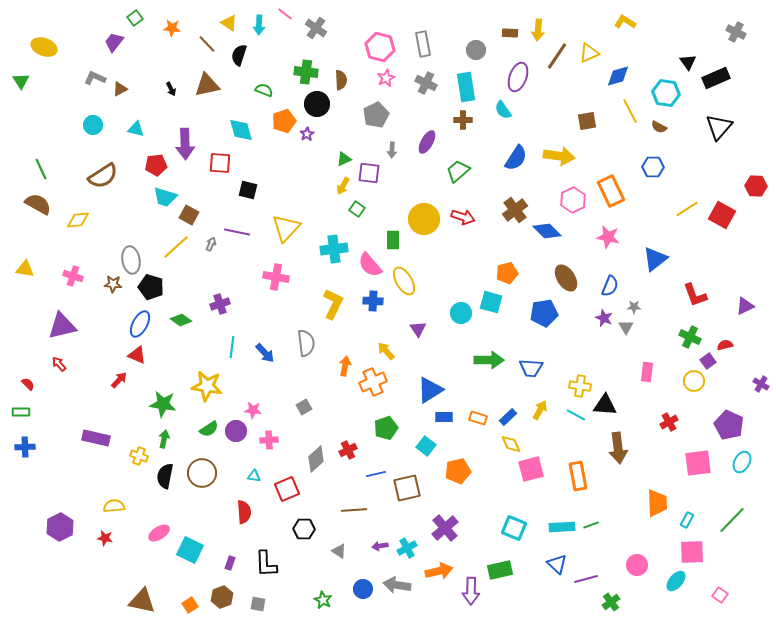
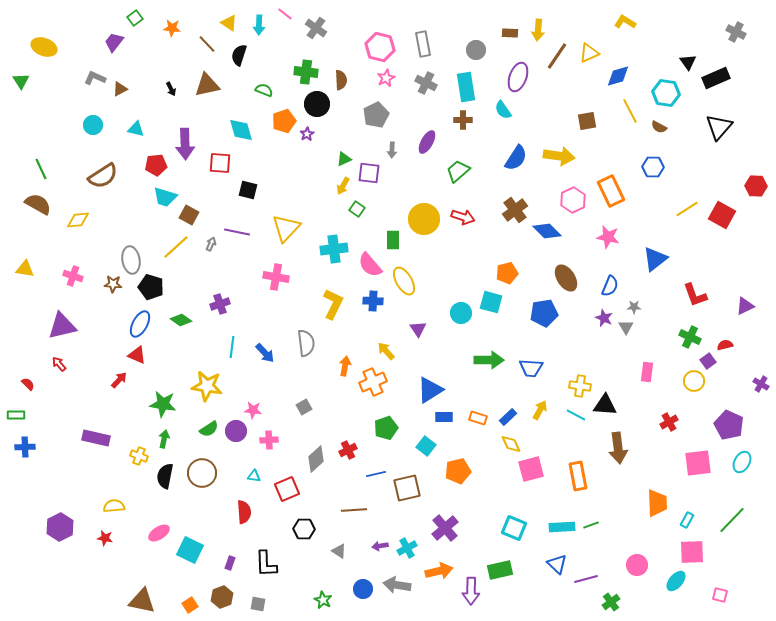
green rectangle at (21, 412): moved 5 px left, 3 px down
pink square at (720, 595): rotated 21 degrees counterclockwise
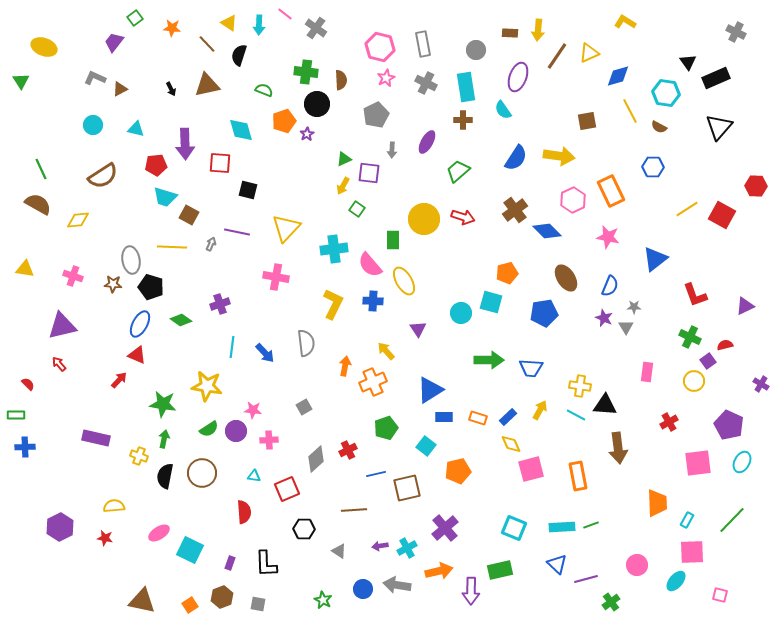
yellow line at (176, 247): moved 4 px left; rotated 44 degrees clockwise
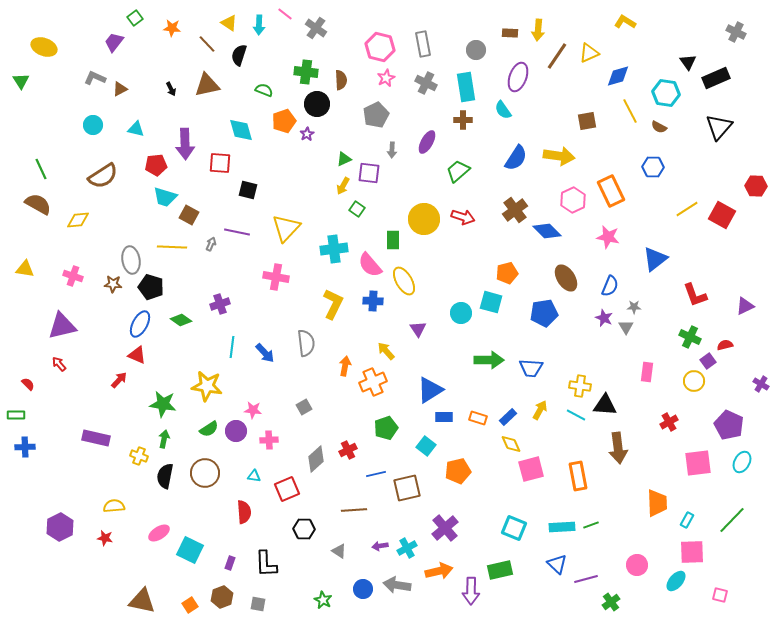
brown circle at (202, 473): moved 3 px right
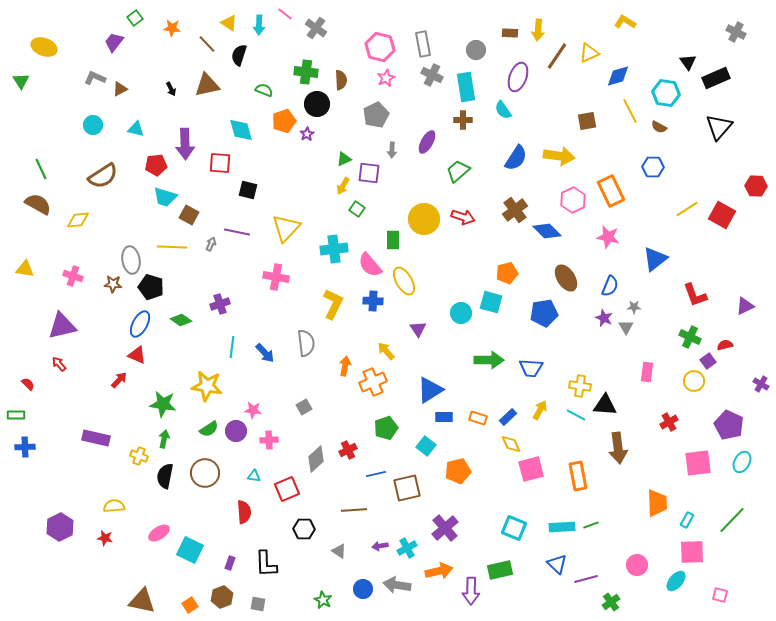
gray cross at (426, 83): moved 6 px right, 8 px up
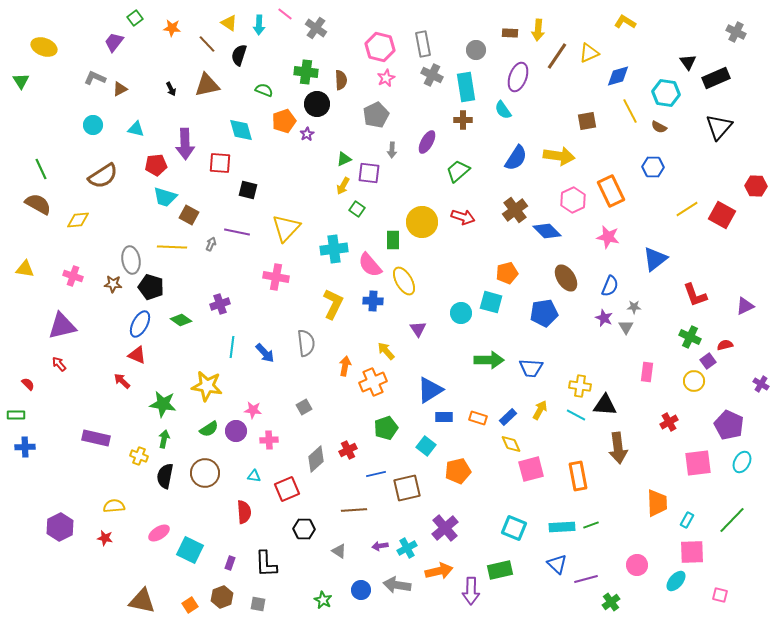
yellow circle at (424, 219): moved 2 px left, 3 px down
red arrow at (119, 380): moved 3 px right, 1 px down; rotated 90 degrees counterclockwise
blue circle at (363, 589): moved 2 px left, 1 px down
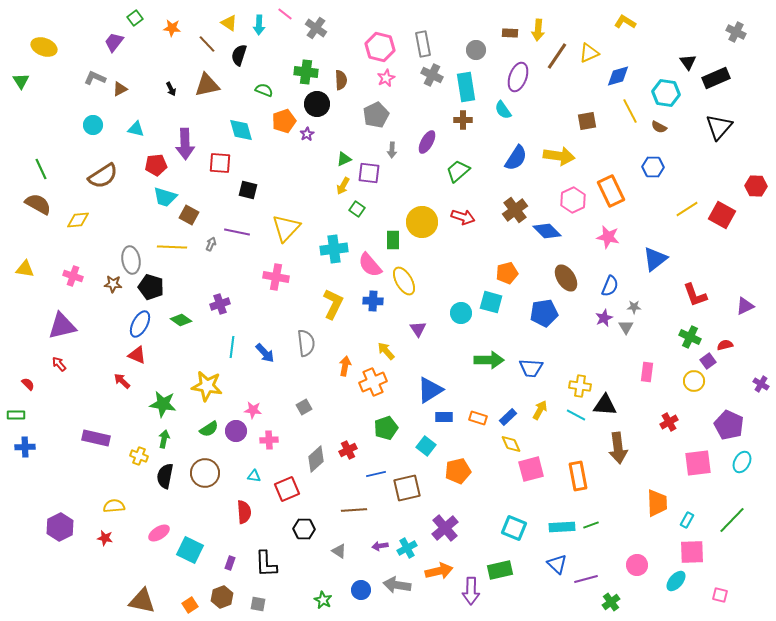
purple star at (604, 318): rotated 24 degrees clockwise
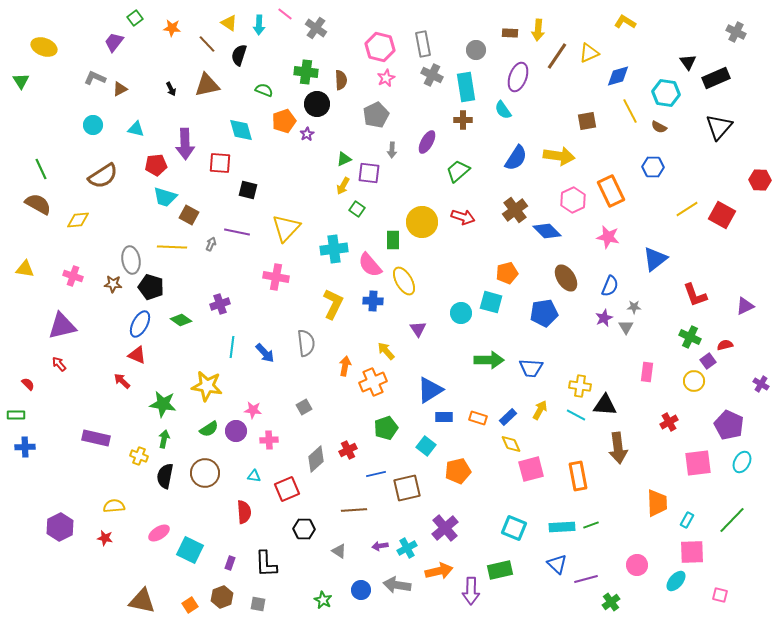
red hexagon at (756, 186): moved 4 px right, 6 px up
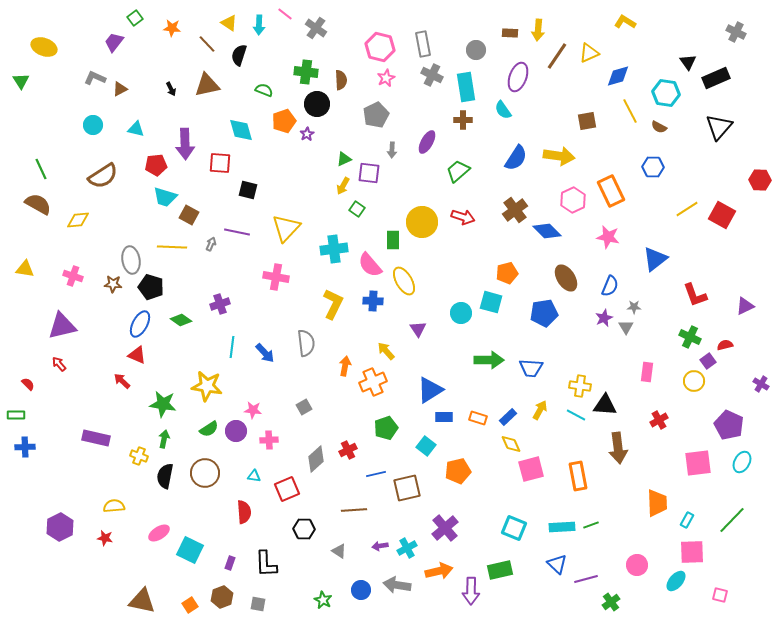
red cross at (669, 422): moved 10 px left, 2 px up
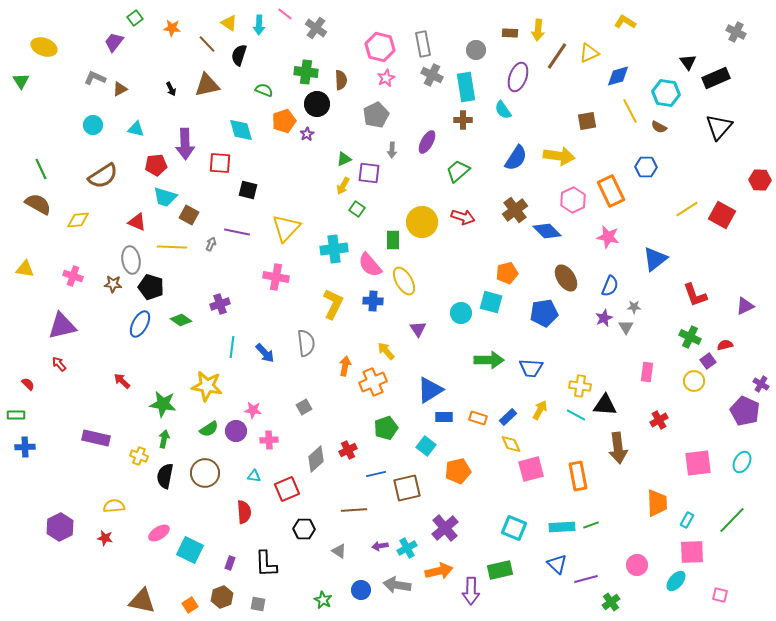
blue hexagon at (653, 167): moved 7 px left
red triangle at (137, 355): moved 133 px up
purple pentagon at (729, 425): moved 16 px right, 14 px up
